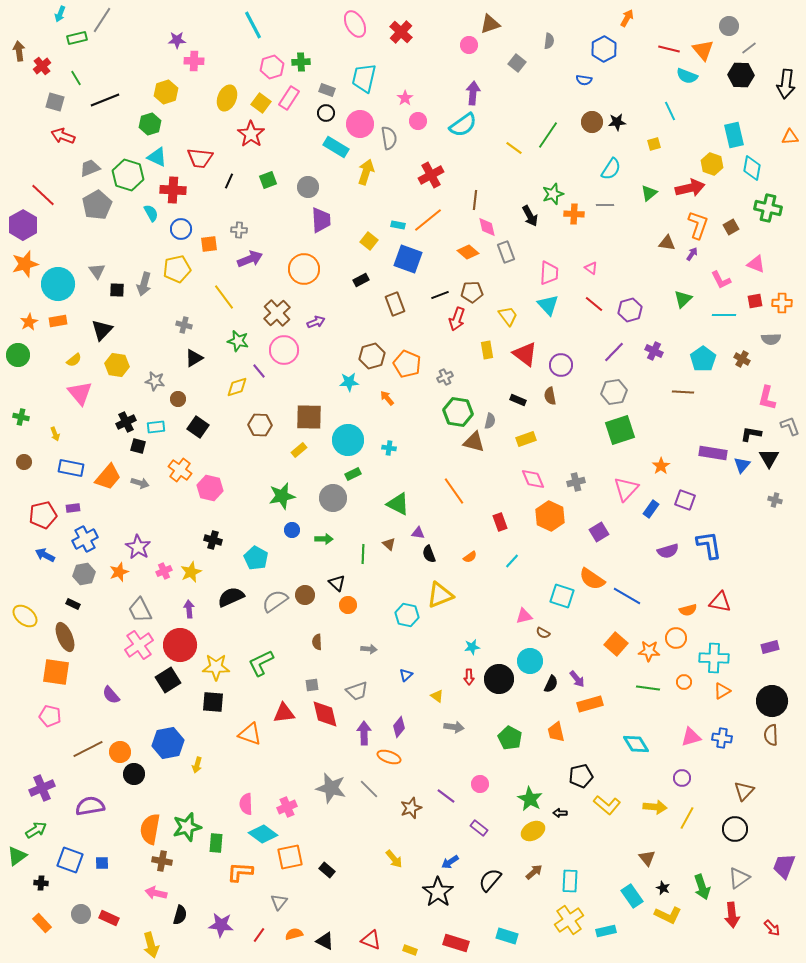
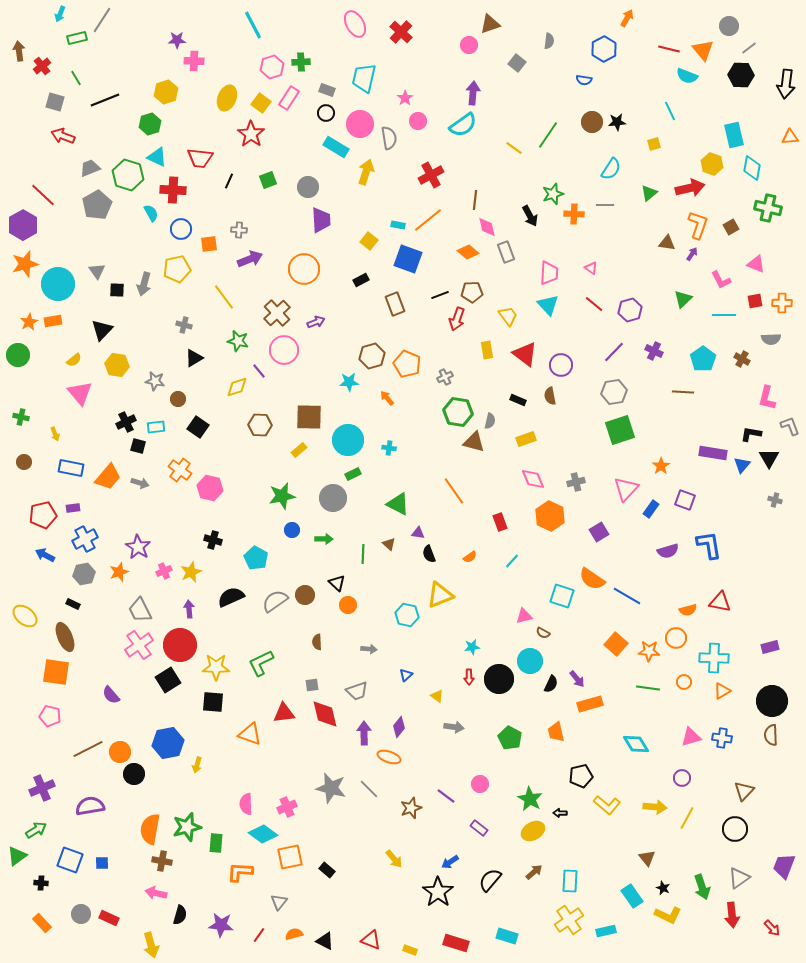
orange rectangle at (58, 321): moved 5 px left
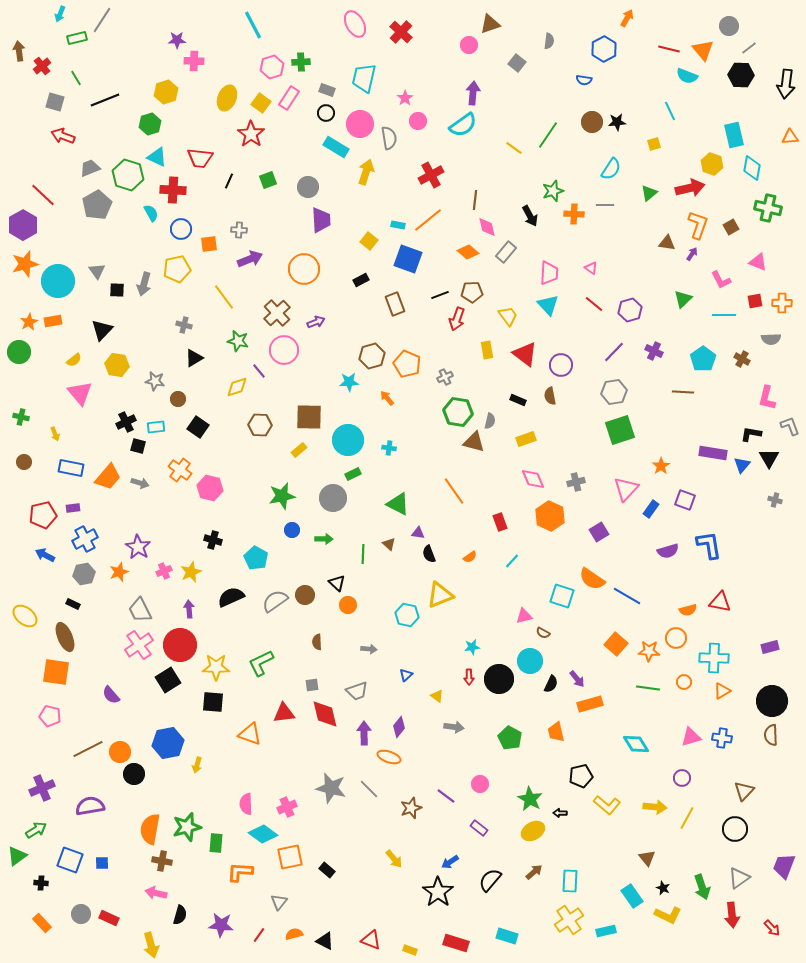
green star at (553, 194): moved 3 px up
gray rectangle at (506, 252): rotated 60 degrees clockwise
pink triangle at (756, 264): moved 2 px right, 2 px up
cyan circle at (58, 284): moved 3 px up
green circle at (18, 355): moved 1 px right, 3 px up
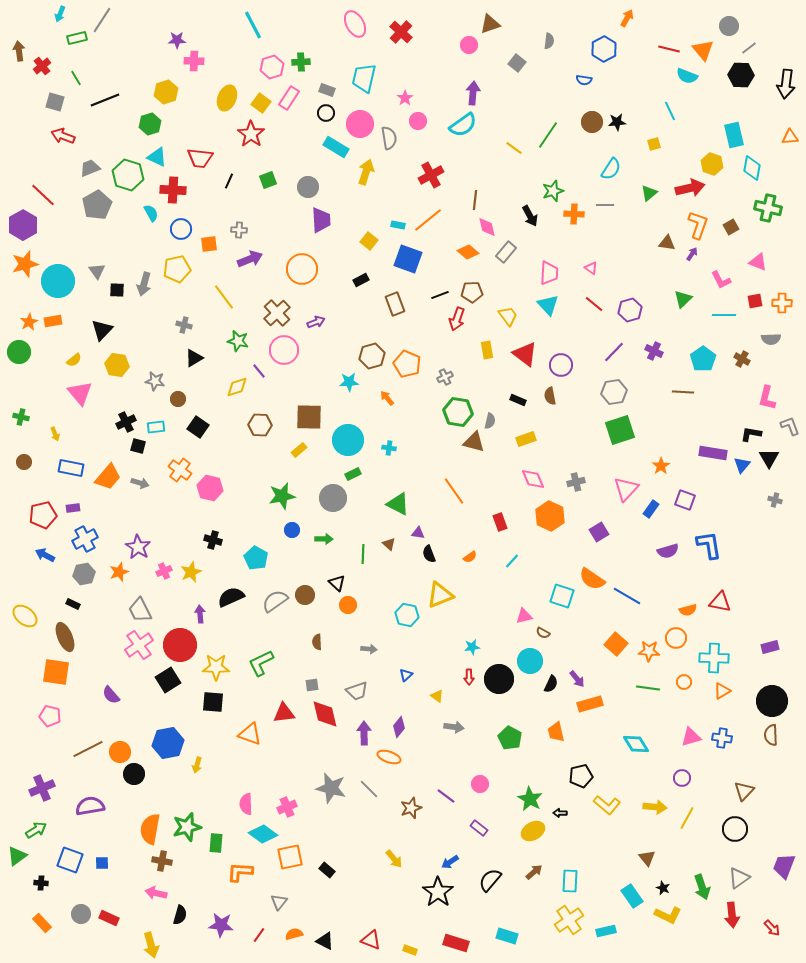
orange circle at (304, 269): moved 2 px left
purple arrow at (189, 609): moved 11 px right, 5 px down
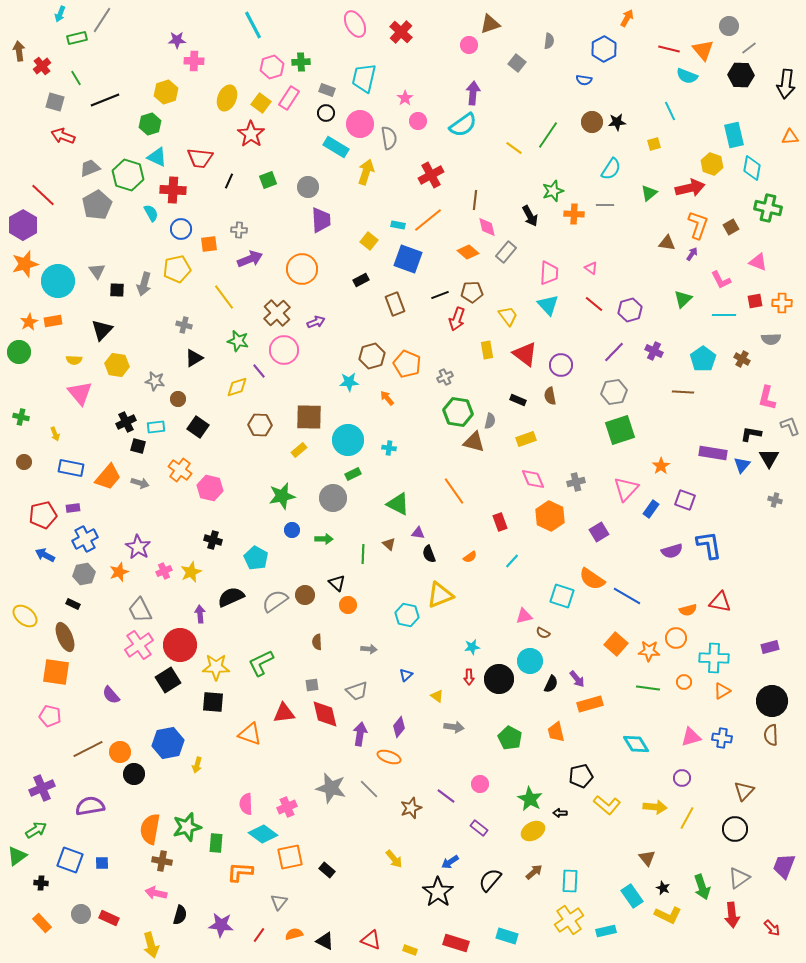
yellow semicircle at (74, 360): rotated 42 degrees clockwise
purple semicircle at (668, 551): moved 4 px right
purple arrow at (364, 733): moved 4 px left, 1 px down; rotated 10 degrees clockwise
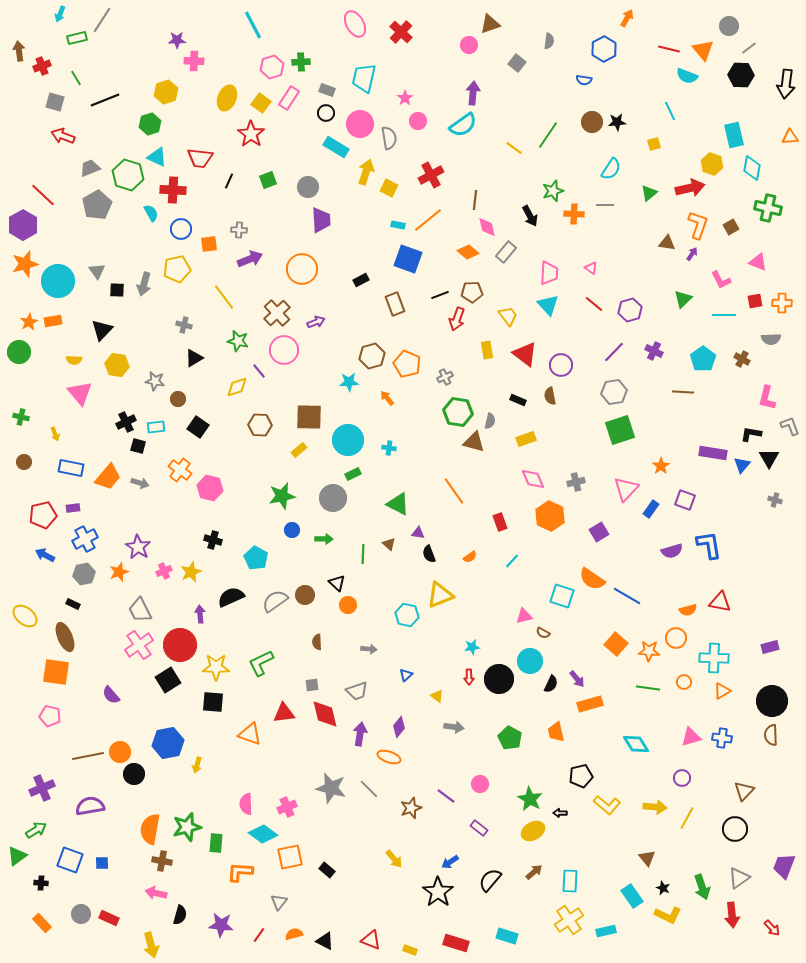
red cross at (42, 66): rotated 18 degrees clockwise
yellow square at (369, 241): moved 20 px right, 53 px up; rotated 12 degrees counterclockwise
brown line at (88, 749): moved 7 px down; rotated 16 degrees clockwise
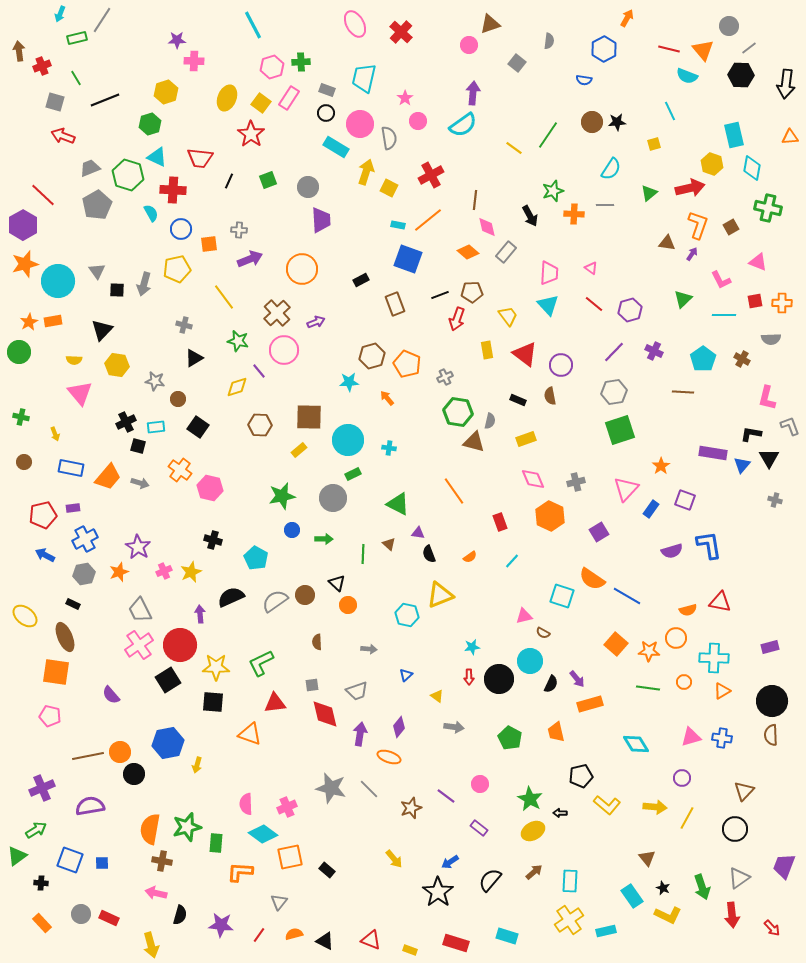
red triangle at (284, 713): moved 9 px left, 10 px up
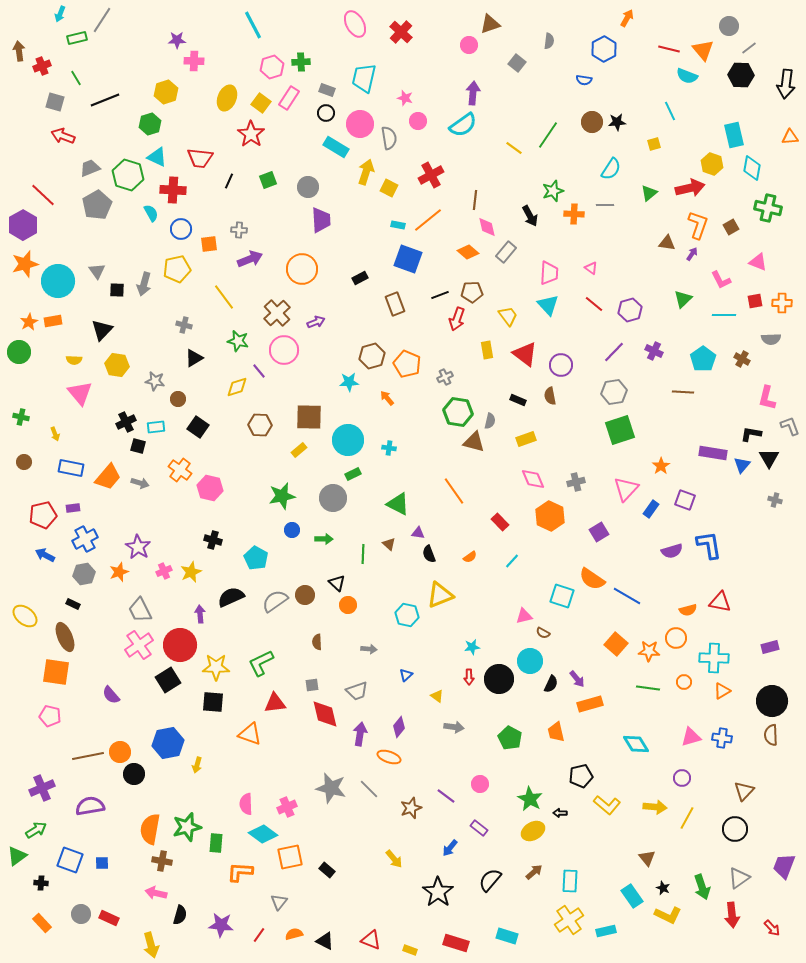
pink star at (405, 98): rotated 21 degrees counterclockwise
black rectangle at (361, 280): moved 1 px left, 2 px up
red rectangle at (500, 522): rotated 24 degrees counterclockwise
blue arrow at (450, 862): moved 14 px up; rotated 18 degrees counterclockwise
